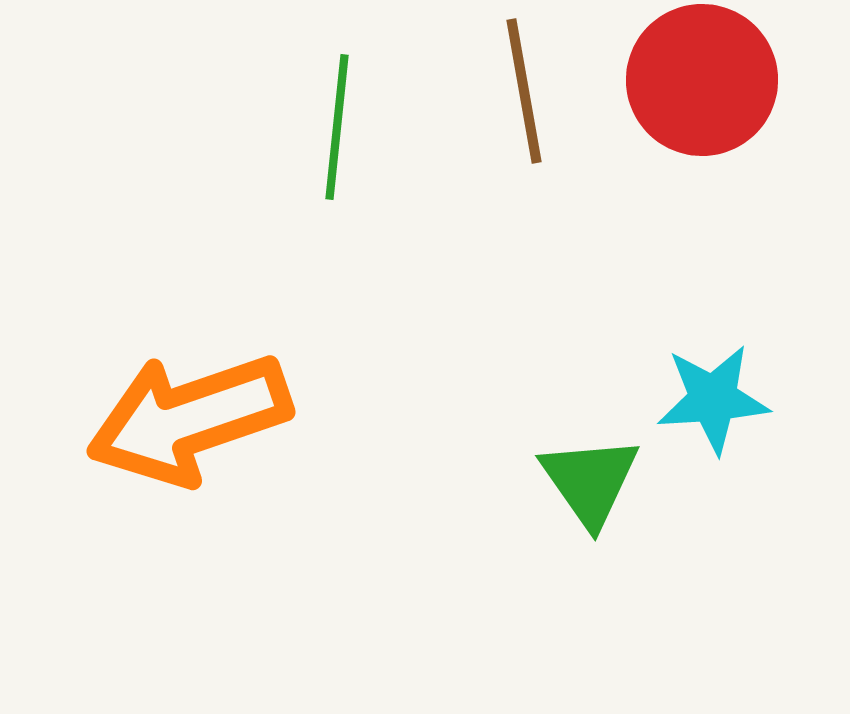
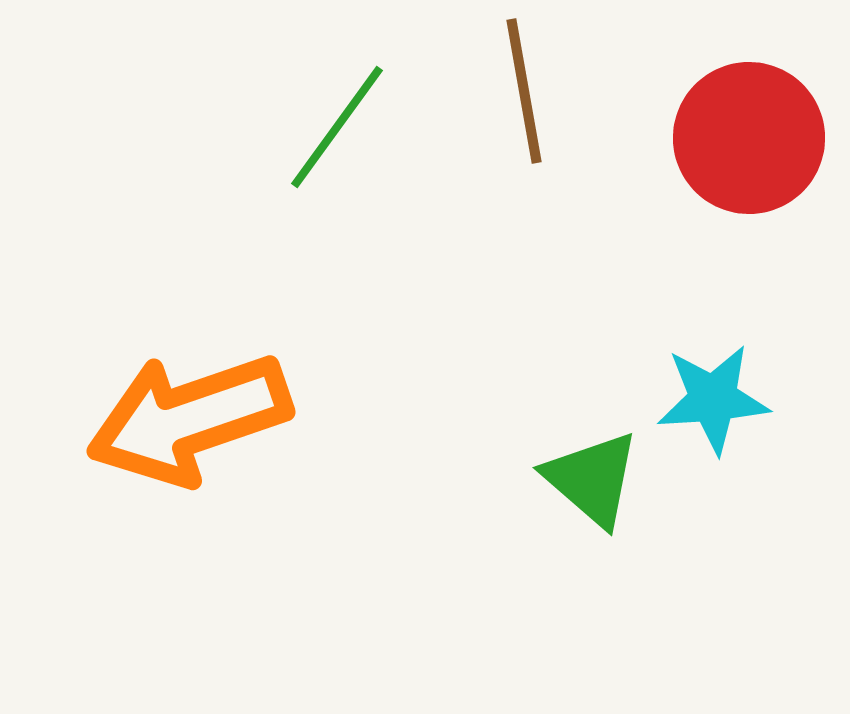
red circle: moved 47 px right, 58 px down
green line: rotated 30 degrees clockwise
green triangle: moved 2 px right, 2 px up; rotated 14 degrees counterclockwise
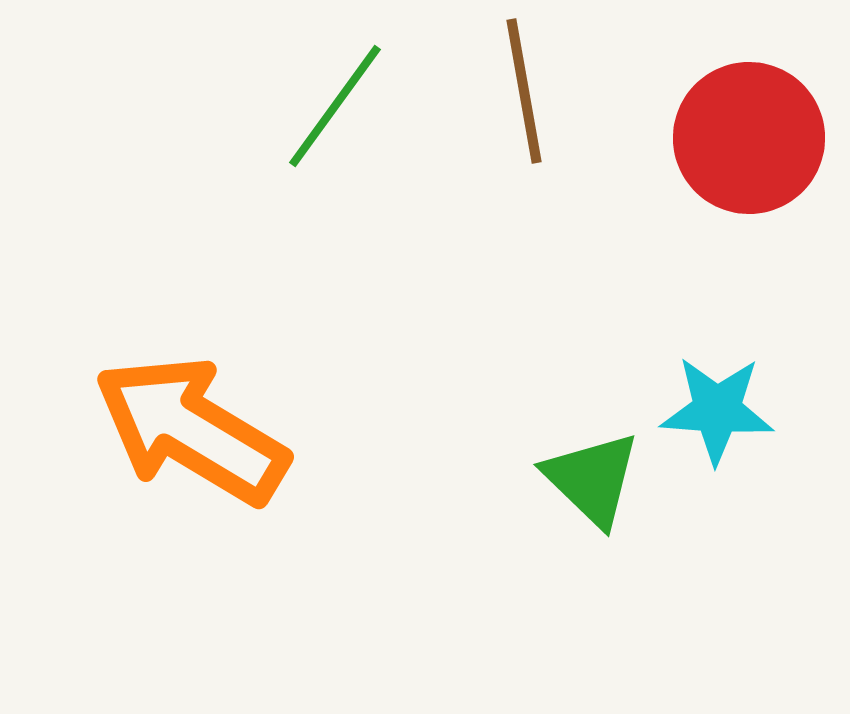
green line: moved 2 px left, 21 px up
cyan star: moved 4 px right, 11 px down; rotated 8 degrees clockwise
orange arrow: moved 2 px right, 11 px down; rotated 50 degrees clockwise
green triangle: rotated 3 degrees clockwise
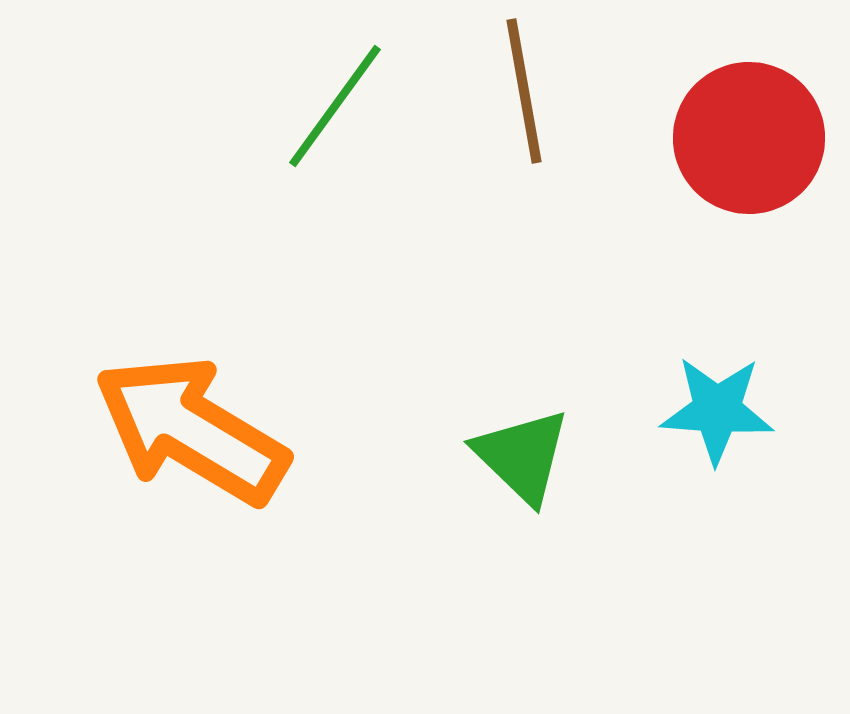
green triangle: moved 70 px left, 23 px up
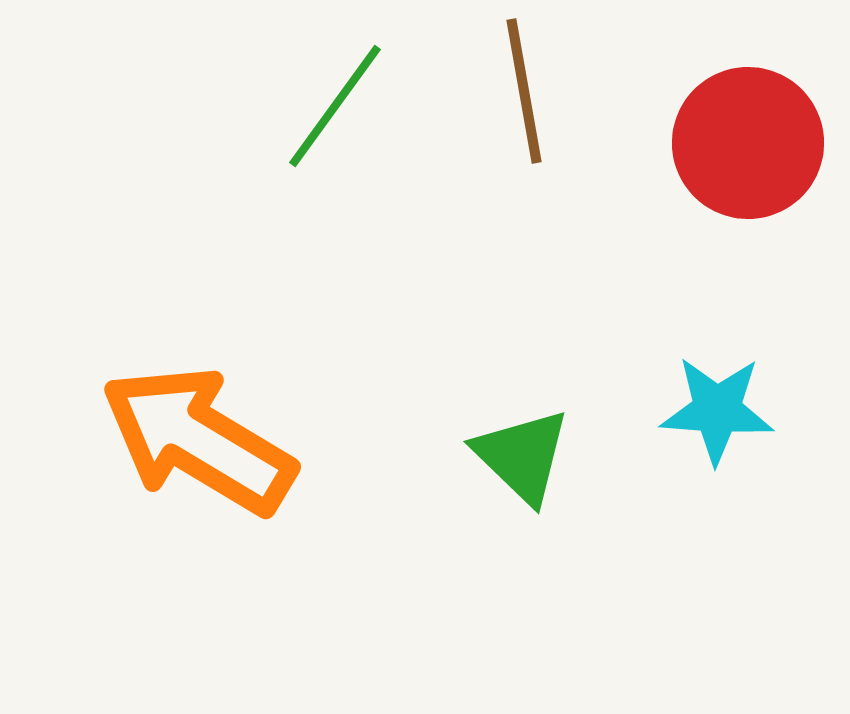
red circle: moved 1 px left, 5 px down
orange arrow: moved 7 px right, 10 px down
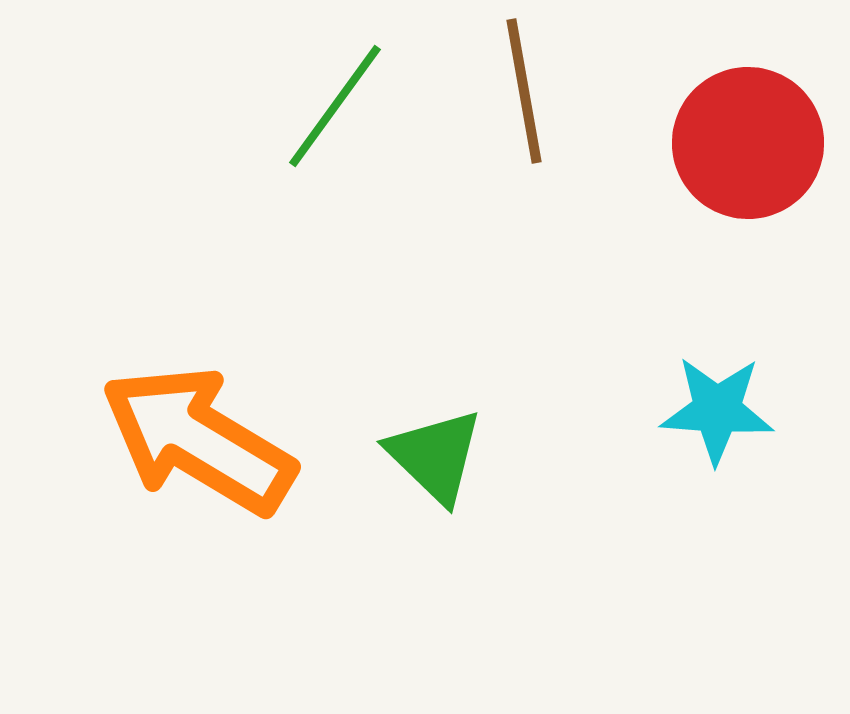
green triangle: moved 87 px left
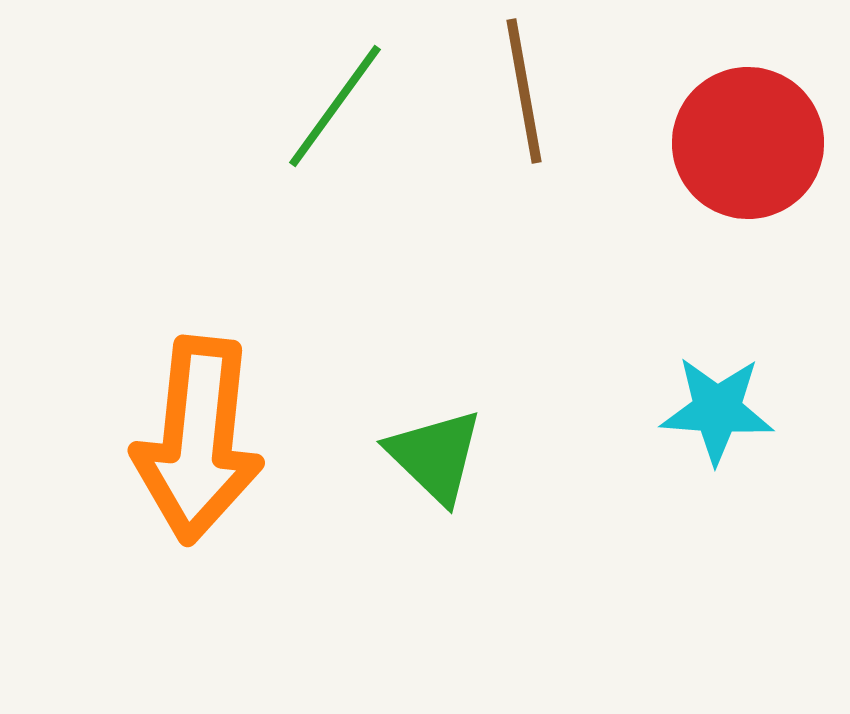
orange arrow: rotated 115 degrees counterclockwise
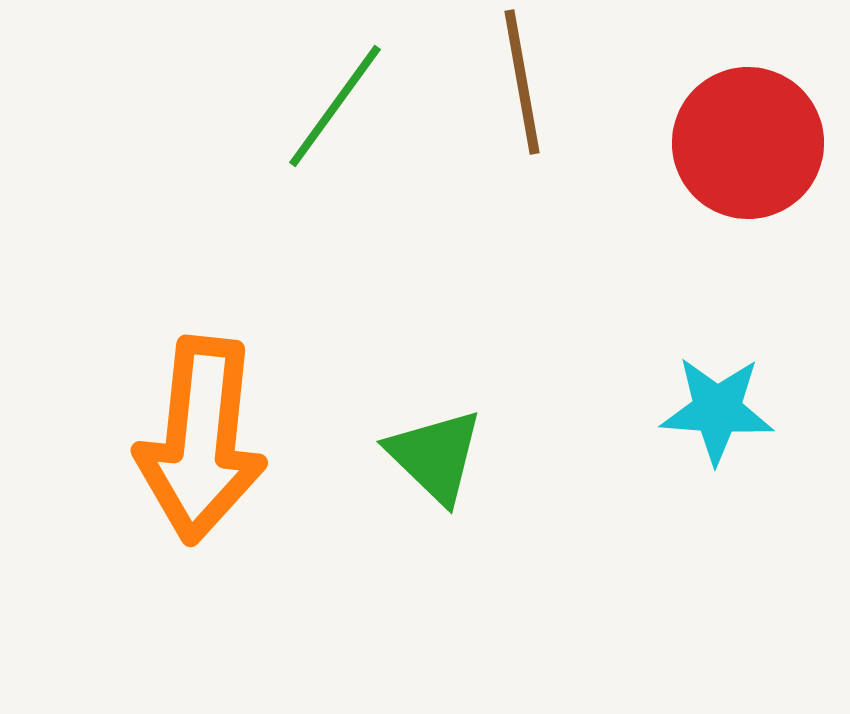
brown line: moved 2 px left, 9 px up
orange arrow: moved 3 px right
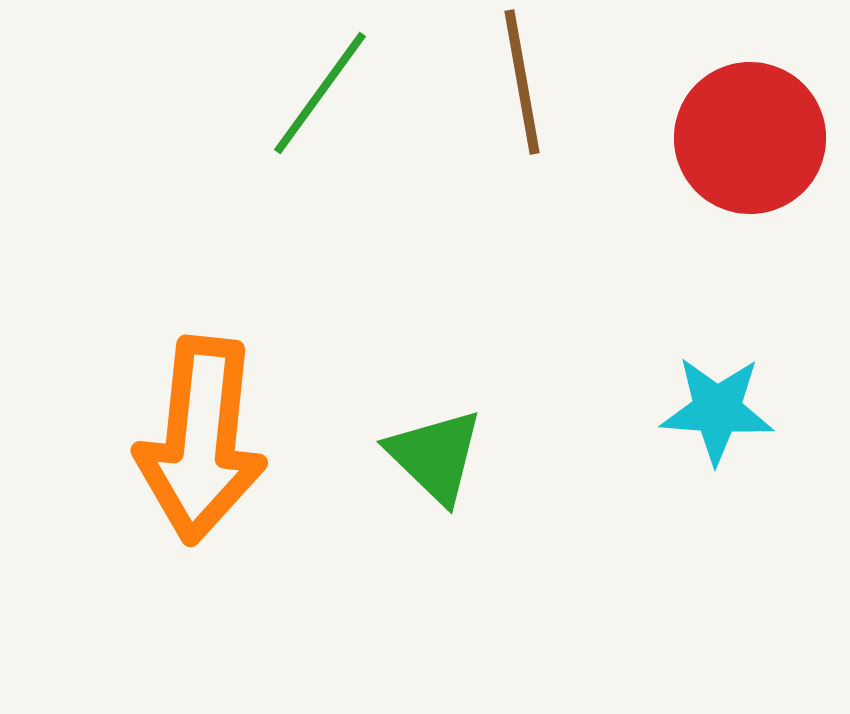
green line: moved 15 px left, 13 px up
red circle: moved 2 px right, 5 px up
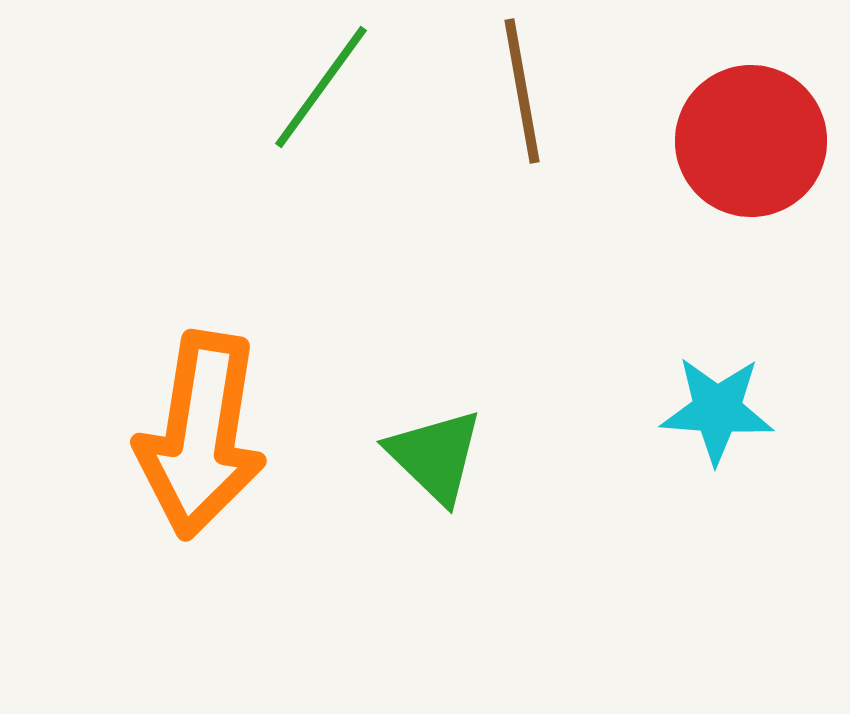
brown line: moved 9 px down
green line: moved 1 px right, 6 px up
red circle: moved 1 px right, 3 px down
orange arrow: moved 5 px up; rotated 3 degrees clockwise
